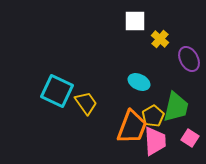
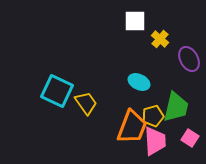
yellow pentagon: rotated 15 degrees clockwise
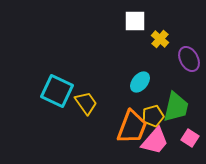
cyan ellipse: moved 1 px right; rotated 75 degrees counterclockwise
pink trapezoid: rotated 44 degrees clockwise
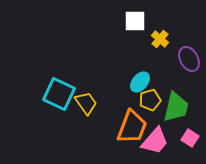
cyan square: moved 2 px right, 3 px down
yellow pentagon: moved 3 px left, 16 px up
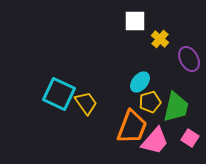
yellow pentagon: moved 2 px down
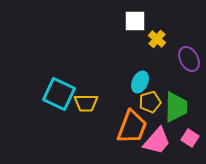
yellow cross: moved 3 px left
cyan ellipse: rotated 15 degrees counterclockwise
yellow trapezoid: rotated 125 degrees clockwise
green trapezoid: rotated 12 degrees counterclockwise
pink trapezoid: moved 2 px right
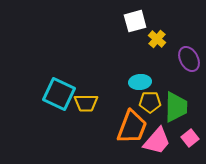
white square: rotated 15 degrees counterclockwise
cyan ellipse: rotated 60 degrees clockwise
yellow pentagon: rotated 15 degrees clockwise
pink square: rotated 18 degrees clockwise
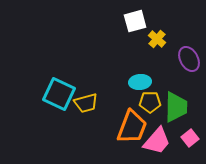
yellow trapezoid: rotated 15 degrees counterclockwise
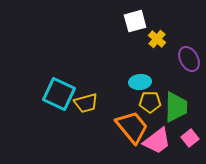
orange trapezoid: rotated 60 degrees counterclockwise
pink trapezoid: rotated 12 degrees clockwise
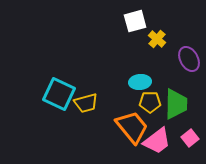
green trapezoid: moved 3 px up
